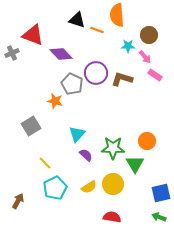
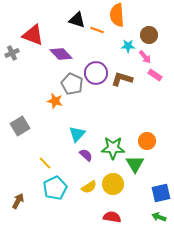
gray square: moved 11 px left
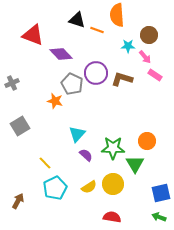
gray cross: moved 30 px down
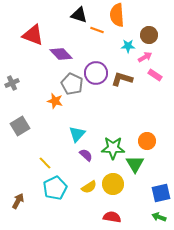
black triangle: moved 2 px right, 5 px up
pink arrow: rotated 80 degrees counterclockwise
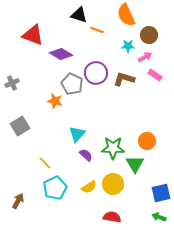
orange semicircle: moved 9 px right; rotated 20 degrees counterclockwise
purple diamond: rotated 15 degrees counterclockwise
brown L-shape: moved 2 px right
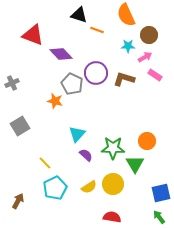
purple diamond: rotated 15 degrees clockwise
green arrow: rotated 32 degrees clockwise
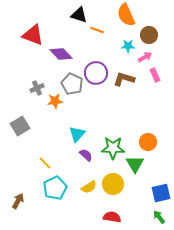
pink rectangle: rotated 32 degrees clockwise
gray cross: moved 25 px right, 5 px down
orange star: rotated 21 degrees counterclockwise
orange circle: moved 1 px right, 1 px down
